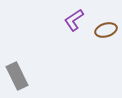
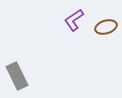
brown ellipse: moved 3 px up
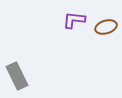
purple L-shape: rotated 40 degrees clockwise
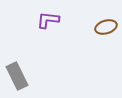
purple L-shape: moved 26 px left
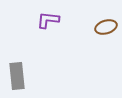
gray rectangle: rotated 20 degrees clockwise
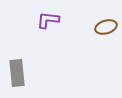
gray rectangle: moved 3 px up
